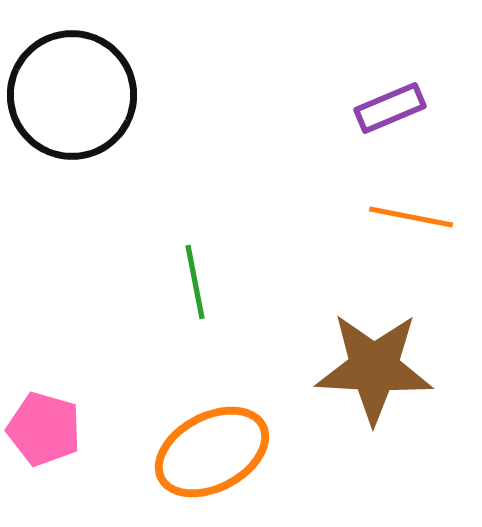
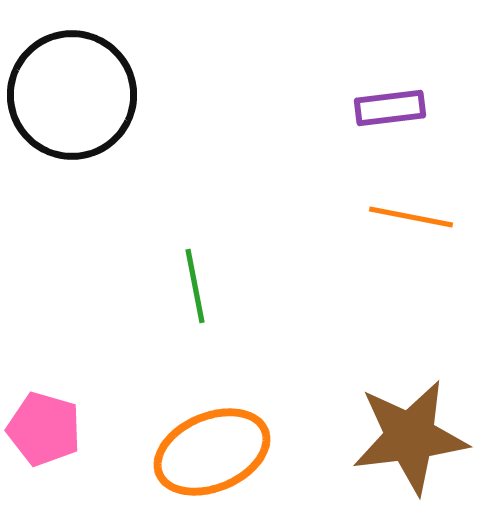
purple rectangle: rotated 16 degrees clockwise
green line: moved 4 px down
brown star: moved 36 px right, 69 px down; rotated 10 degrees counterclockwise
orange ellipse: rotated 5 degrees clockwise
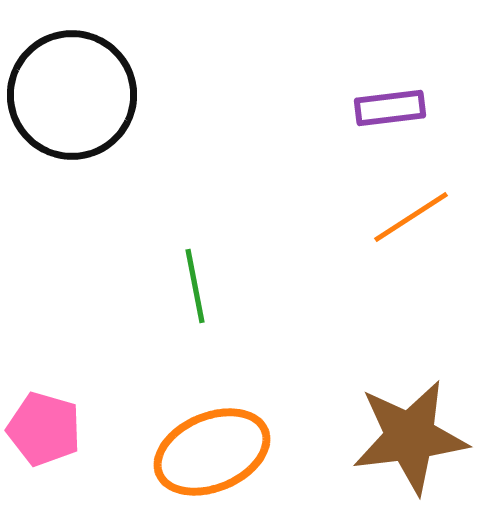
orange line: rotated 44 degrees counterclockwise
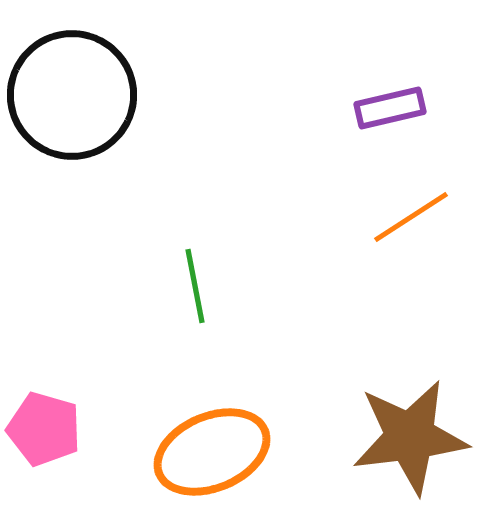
purple rectangle: rotated 6 degrees counterclockwise
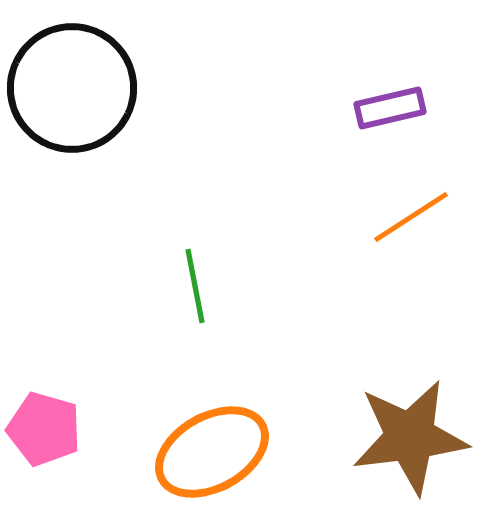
black circle: moved 7 px up
orange ellipse: rotated 6 degrees counterclockwise
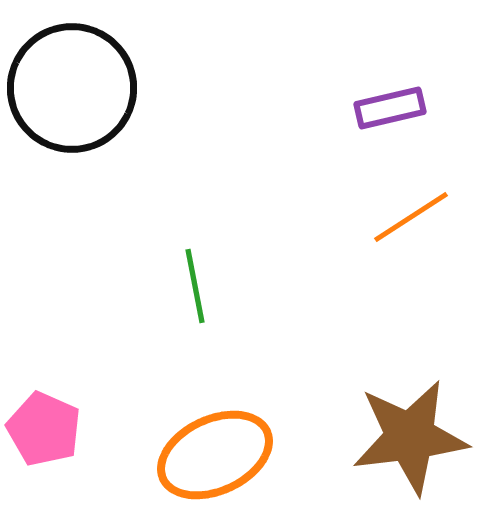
pink pentagon: rotated 8 degrees clockwise
orange ellipse: moved 3 px right, 3 px down; rotated 4 degrees clockwise
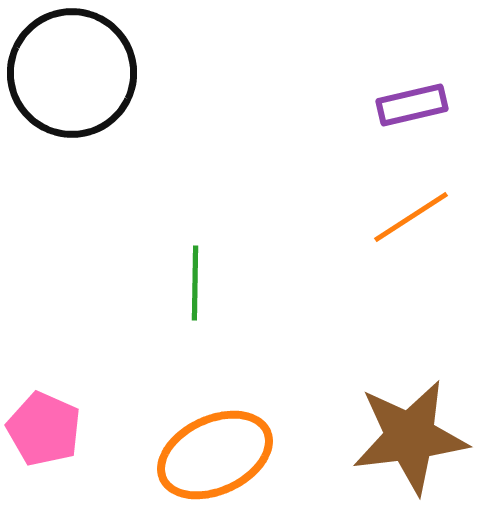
black circle: moved 15 px up
purple rectangle: moved 22 px right, 3 px up
green line: moved 3 px up; rotated 12 degrees clockwise
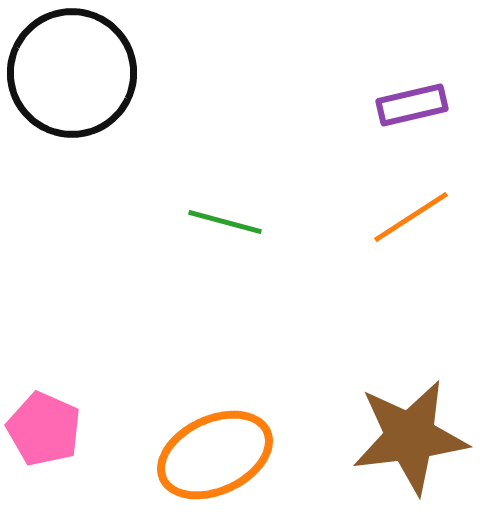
green line: moved 30 px right, 61 px up; rotated 76 degrees counterclockwise
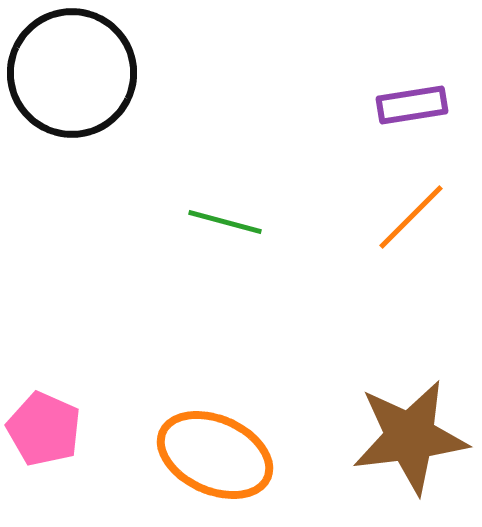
purple rectangle: rotated 4 degrees clockwise
orange line: rotated 12 degrees counterclockwise
orange ellipse: rotated 49 degrees clockwise
